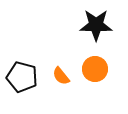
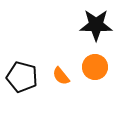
orange circle: moved 2 px up
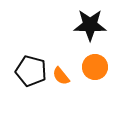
black star: moved 6 px left
black pentagon: moved 9 px right, 6 px up
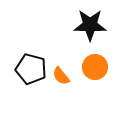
black pentagon: moved 2 px up
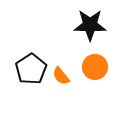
black pentagon: rotated 24 degrees clockwise
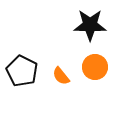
black pentagon: moved 9 px left, 2 px down; rotated 12 degrees counterclockwise
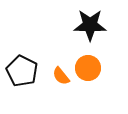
orange circle: moved 7 px left, 1 px down
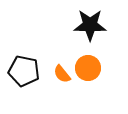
black pentagon: moved 2 px right; rotated 16 degrees counterclockwise
orange semicircle: moved 1 px right, 2 px up
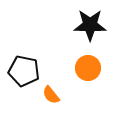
orange semicircle: moved 11 px left, 21 px down
